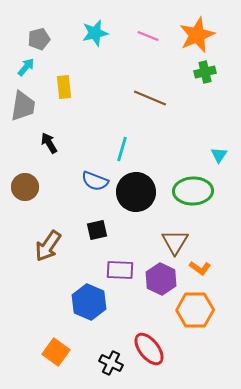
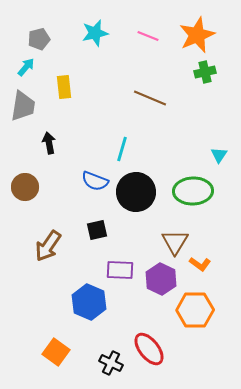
black arrow: rotated 20 degrees clockwise
orange L-shape: moved 4 px up
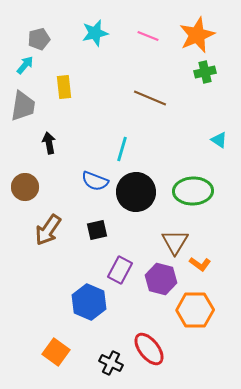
cyan arrow: moved 1 px left, 2 px up
cyan triangle: moved 15 px up; rotated 30 degrees counterclockwise
brown arrow: moved 16 px up
purple rectangle: rotated 64 degrees counterclockwise
purple hexagon: rotated 12 degrees counterclockwise
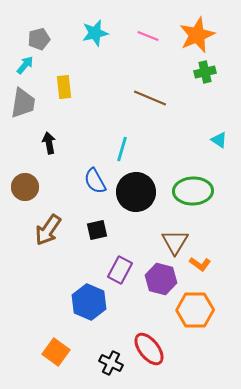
gray trapezoid: moved 3 px up
blue semicircle: rotated 40 degrees clockwise
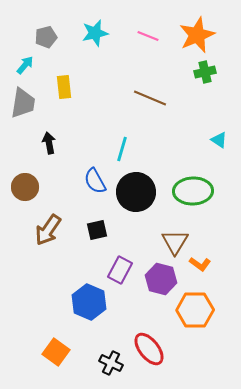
gray pentagon: moved 7 px right, 2 px up
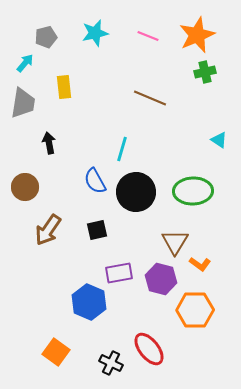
cyan arrow: moved 2 px up
purple rectangle: moved 1 px left, 3 px down; rotated 52 degrees clockwise
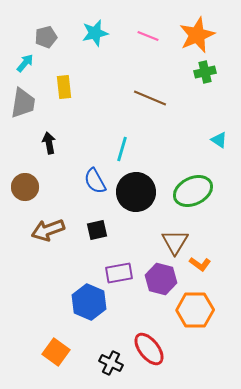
green ellipse: rotated 24 degrees counterclockwise
brown arrow: rotated 36 degrees clockwise
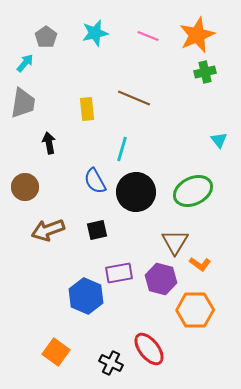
gray pentagon: rotated 20 degrees counterclockwise
yellow rectangle: moved 23 px right, 22 px down
brown line: moved 16 px left
cyan triangle: rotated 18 degrees clockwise
blue hexagon: moved 3 px left, 6 px up
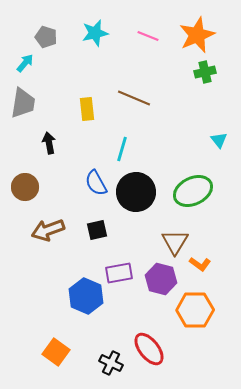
gray pentagon: rotated 20 degrees counterclockwise
blue semicircle: moved 1 px right, 2 px down
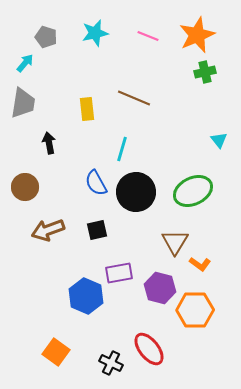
purple hexagon: moved 1 px left, 9 px down
